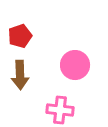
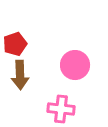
red pentagon: moved 5 px left, 8 px down
pink cross: moved 1 px right, 1 px up
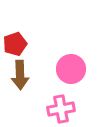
pink circle: moved 4 px left, 4 px down
pink cross: rotated 16 degrees counterclockwise
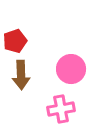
red pentagon: moved 3 px up
brown arrow: moved 1 px right
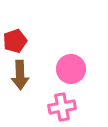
brown arrow: moved 1 px left
pink cross: moved 1 px right, 2 px up
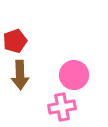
pink circle: moved 3 px right, 6 px down
